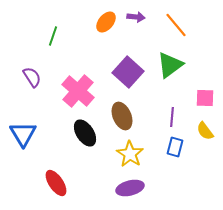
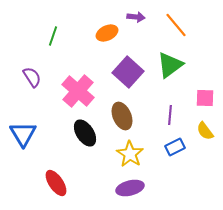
orange ellipse: moved 1 px right, 11 px down; rotated 25 degrees clockwise
purple line: moved 2 px left, 2 px up
blue rectangle: rotated 48 degrees clockwise
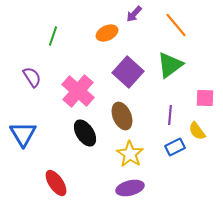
purple arrow: moved 2 px left, 3 px up; rotated 126 degrees clockwise
yellow semicircle: moved 8 px left
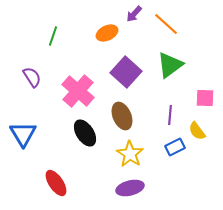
orange line: moved 10 px left, 1 px up; rotated 8 degrees counterclockwise
purple square: moved 2 px left
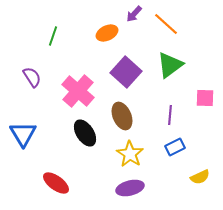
yellow semicircle: moved 3 px right, 46 px down; rotated 78 degrees counterclockwise
red ellipse: rotated 20 degrees counterclockwise
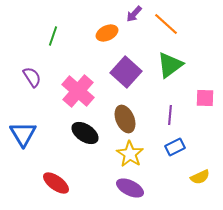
brown ellipse: moved 3 px right, 3 px down
black ellipse: rotated 24 degrees counterclockwise
purple ellipse: rotated 40 degrees clockwise
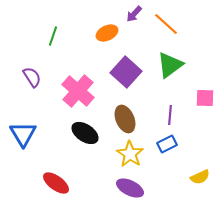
blue rectangle: moved 8 px left, 3 px up
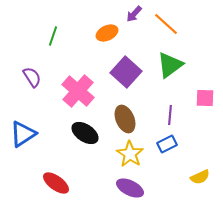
blue triangle: rotated 28 degrees clockwise
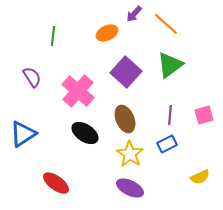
green line: rotated 12 degrees counterclockwise
pink square: moved 1 px left, 17 px down; rotated 18 degrees counterclockwise
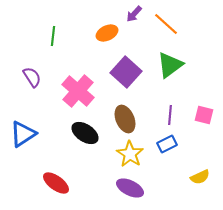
pink square: rotated 30 degrees clockwise
